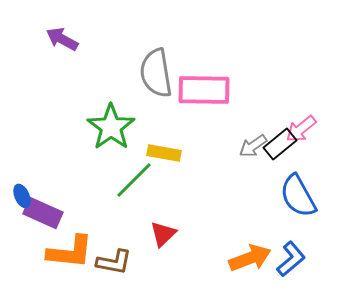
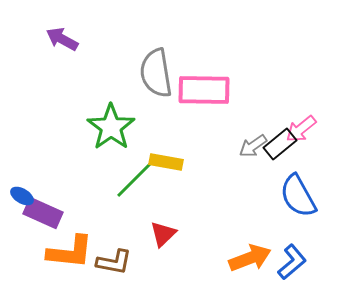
yellow rectangle: moved 2 px right, 9 px down
blue ellipse: rotated 35 degrees counterclockwise
blue L-shape: moved 1 px right, 3 px down
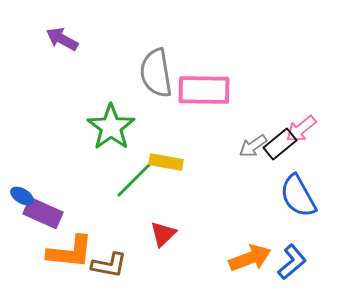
brown L-shape: moved 5 px left, 3 px down
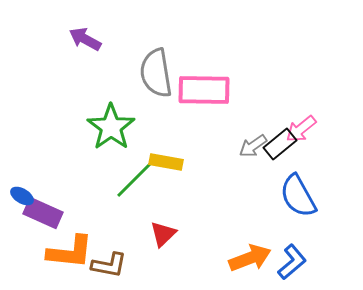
purple arrow: moved 23 px right
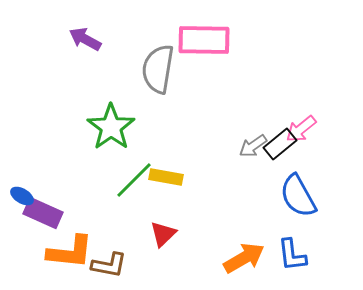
gray semicircle: moved 2 px right, 4 px up; rotated 18 degrees clockwise
pink rectangle: moved 50 px up
yellow rectangle: moved 15 px down
orange arrow: moved 6 px left; rotated 9 degrees counterclockwise
blue L-shape: moved 7 px up; rotated 123 degrees clockwise
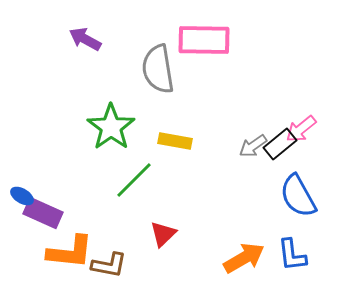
gray semicircle: rotated 18 degrees counterclockwise
yellow rectangle: moved 9 px right, 36 px up
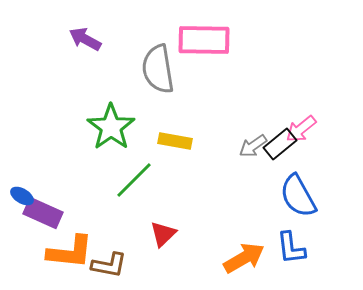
blue L-shape: moved 1 px left, 7 px up
